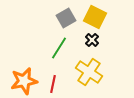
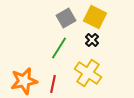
yellow cross: moved 1 px left, 1 px down
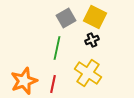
black cross: rotated 24 degrees clockwise
green line: moved 2 px left; rotated 20 degrees counterclockwise
orange star: rotated 8 degrees counterclockwise
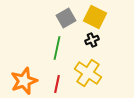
red line: moved 4 px right
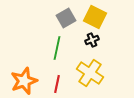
yellow cross: moved 2 px right
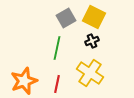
yellow square: moved 1 px left
black cross: moved 1 px down
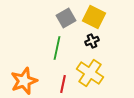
red line: moved 6 px right
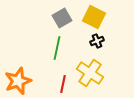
gray square: moved 4 px left
black cross: moved 5 px right
orange star: moved 6 px left
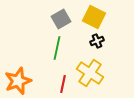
gray square: moved 1 px left, 1 px down
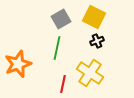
orange star: moved 17 px up
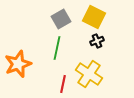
yellow cross: moved 1 px left, 1 px down
